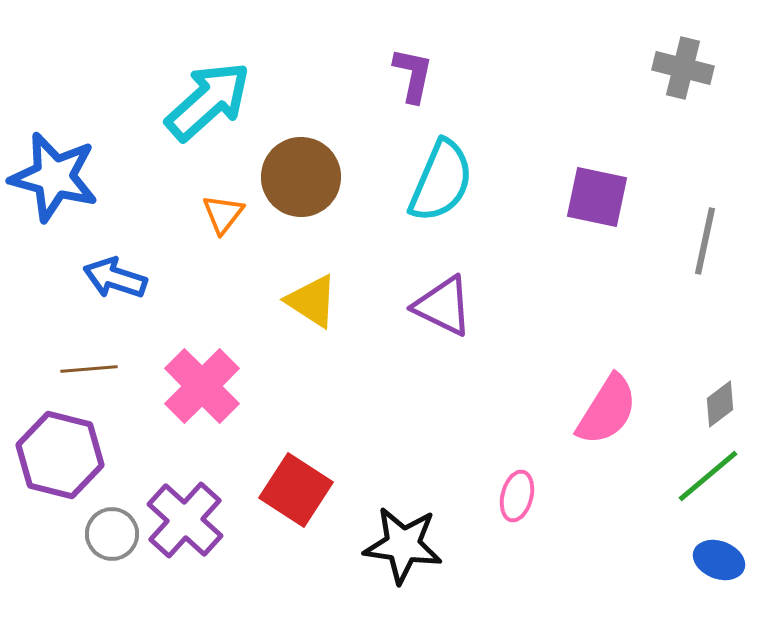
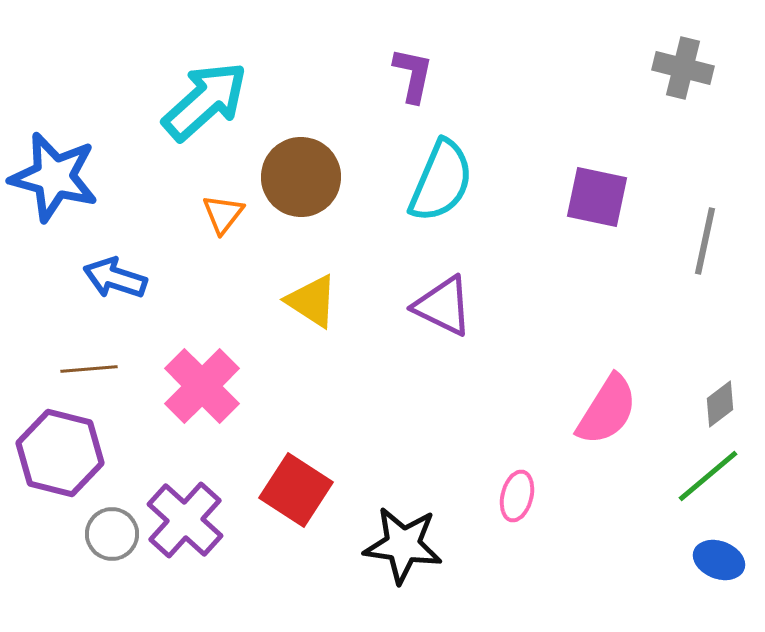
cyan arrow: moved 3 px left
purple hexagon: moved 2 px up
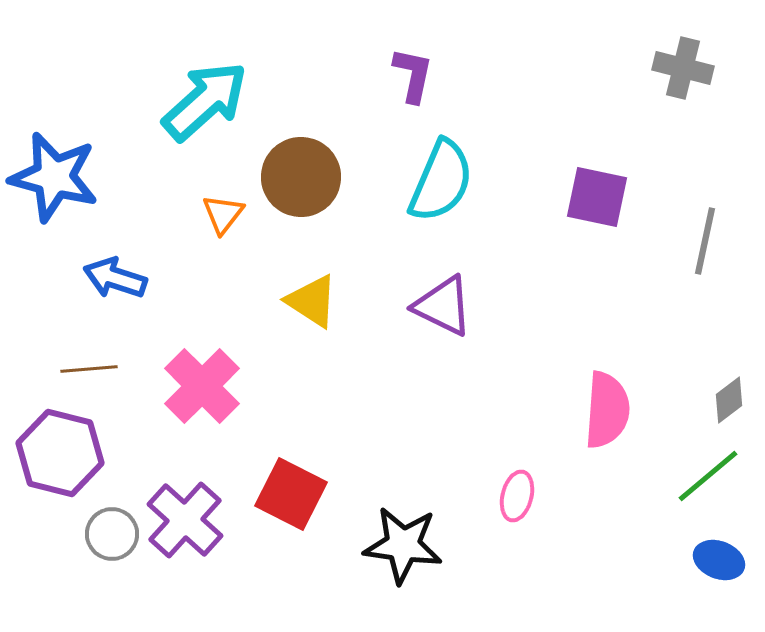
gray diamond: moved 9 px right, 4 px up
pink semicircle: rotated 28 degrees counterclockwise
red square: moved 5 px left, 4 px down; rotated 6 degrees counterclockwise
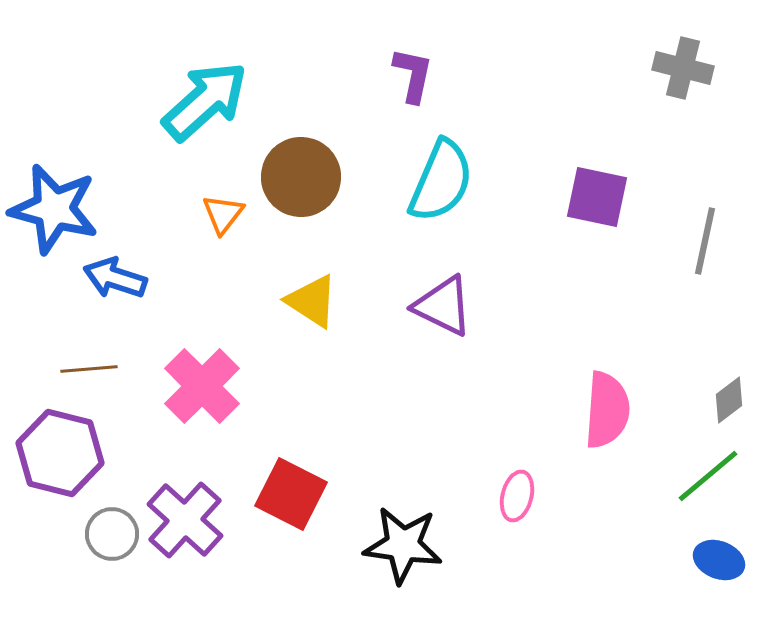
blue star: moved 32 px down
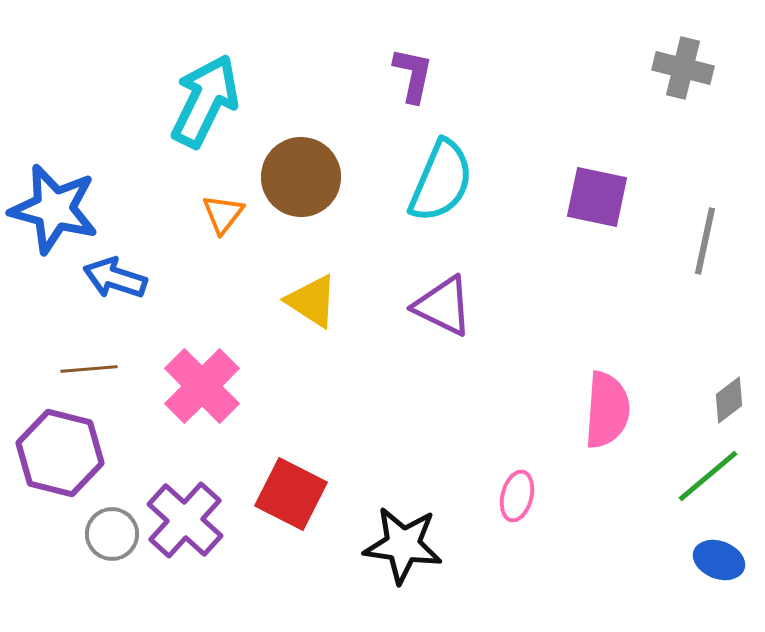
cyan arrow: rotated 22 degrees counterclockwise
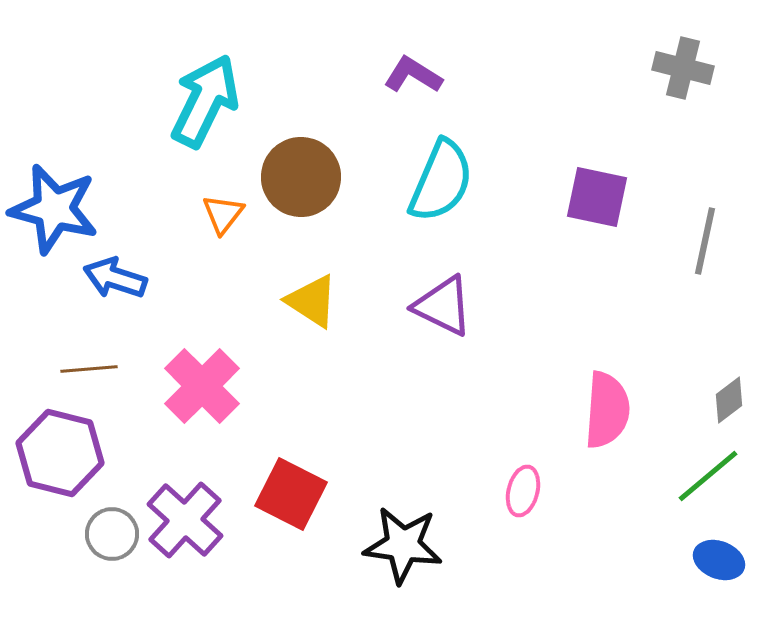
purple L-shape: rotated 70 degrees counterclockwise
pink ellipse: moved 6 px right, 5 px up
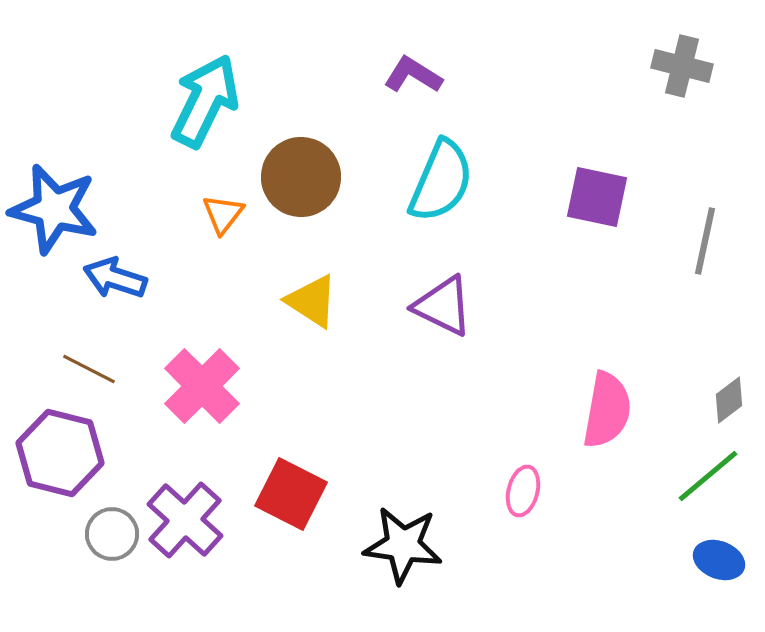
gray cross: moved 1 px left, 2 px up
brown line: rotated 32 degrees clockwise
pink semicircle: rotated 6 degrees clockwise
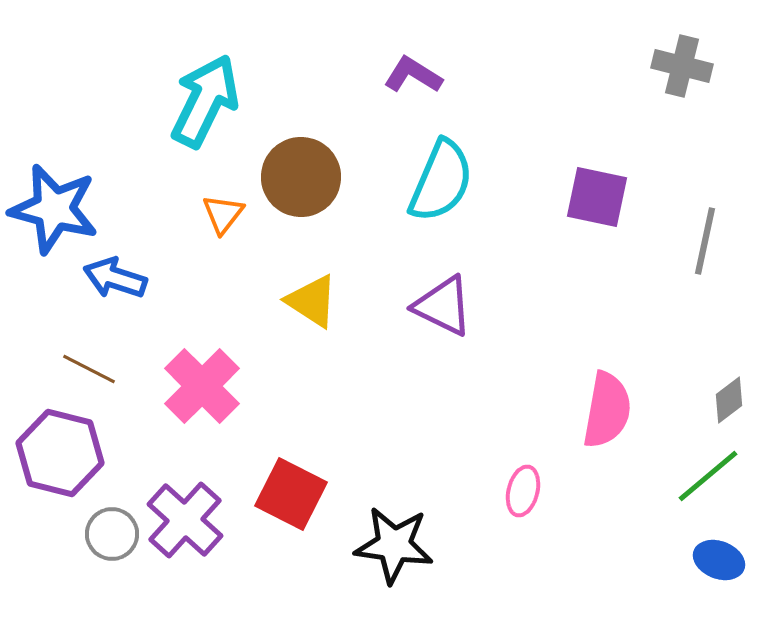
black star: moved 9 px left
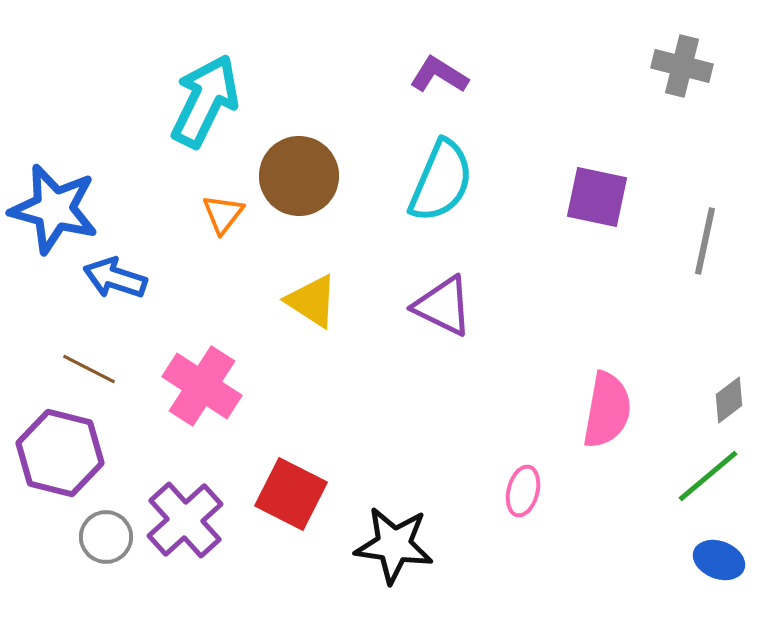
purple L-shape: moved 26 px right
brown circle: moved 2 px left, 1 px up
pink cross: rotated 12 degrees counterclockwise
purple cross: rotated 6 degrees clockwise
gray circle: moved 6 px left, 3 px down
